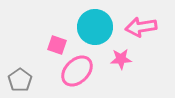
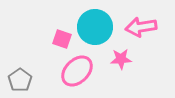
pink square: moved 5 px right, 6 px up
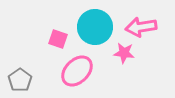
pink square: moved 4 px left
pink star: moved 3 px right, 6 px up; rotated 10 degrees clockwise
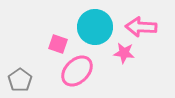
pink arrow: rotated 12 degrees clockwise
pink square: moved 5 px down
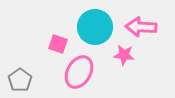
pink star: moved 2 px down
pink ellipse: moved 2 px right, 1 px down; rotated 16 degrees counterclockwise
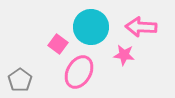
cyan circle: moved 4 px left
pink square: rotated 18 degrees clockwise
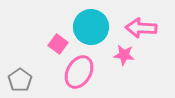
pink arrow: moved 1 px down
